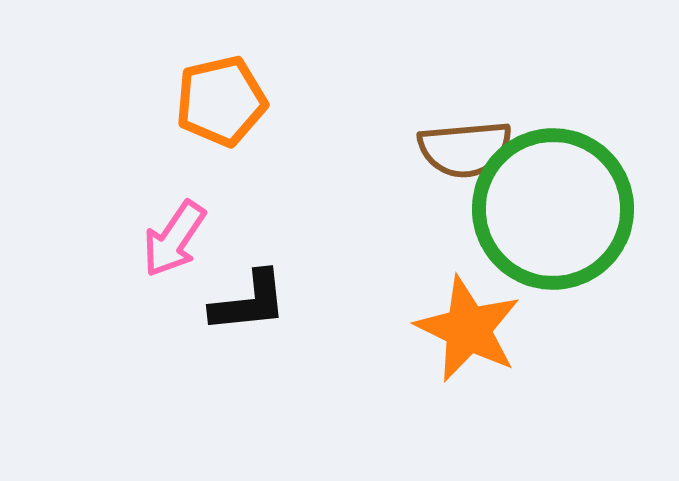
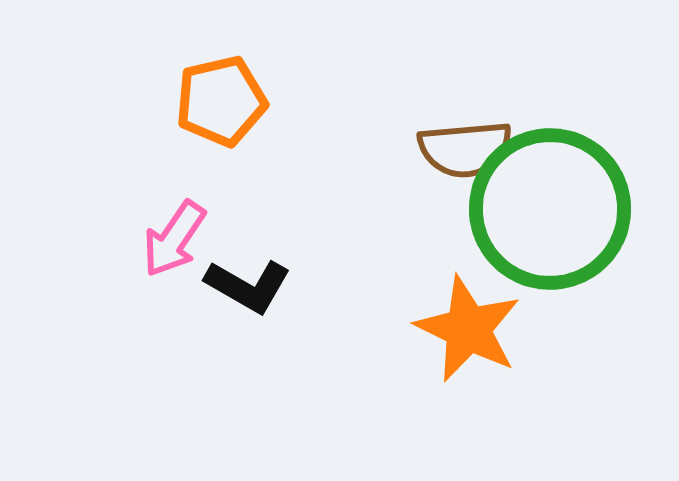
green circle: moved 3 px left
black L-shape: moved 1 px left, 16 px up; rotated 36 degrees clockwise
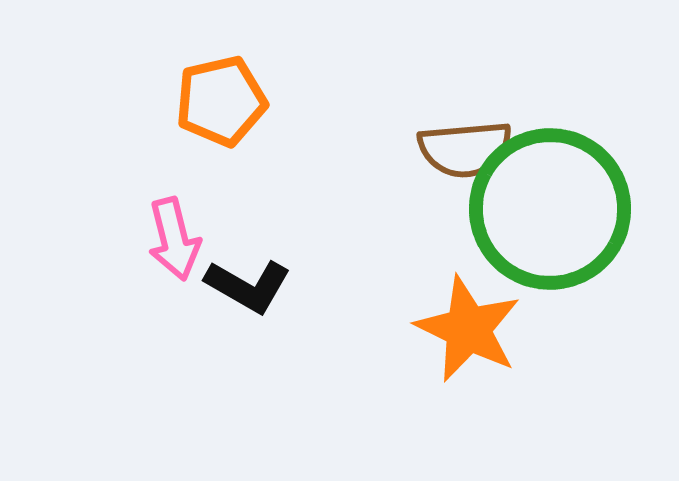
pink arrow: rotated 48 degrees counterclockwise
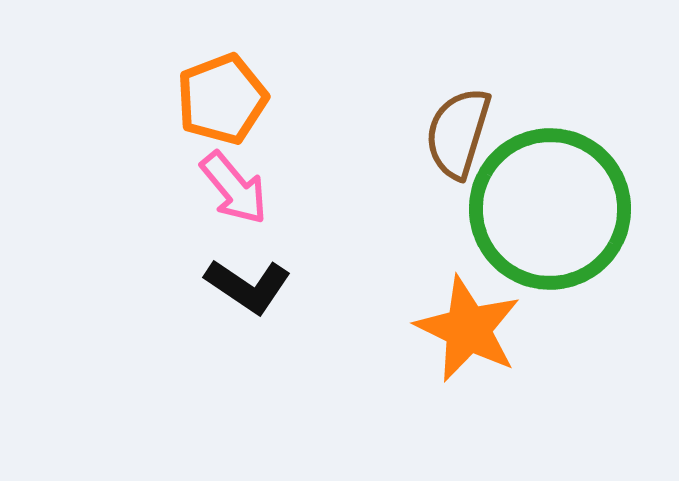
orange pentagon: moved 1 px right, 2 px up; rotated 8 degrees counterclockwise
brown semicircle: moved 7 px left, 16 px up; rotated 112 degrees clockwise
pink arrow: moved 60 px right, 51 px up; rotated 26 degrees counterclockwise
black L-shape: rotated 4 degrees clockwise
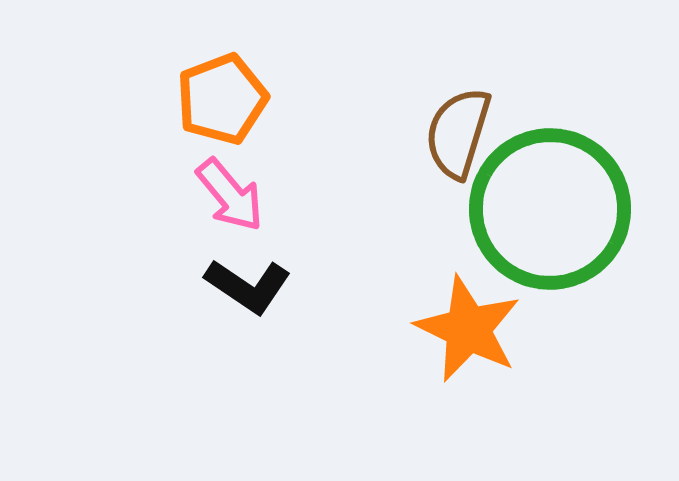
pink arrow: moved 4 px left, 7 px down
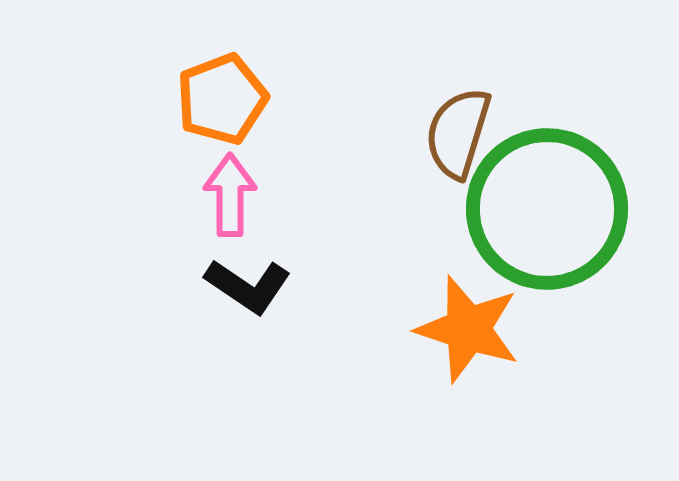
pink arrow: rotated 140 degrees counterclockwise
green circle: moved 3 px left
orange star: rotated 8 degrees counterclockwise
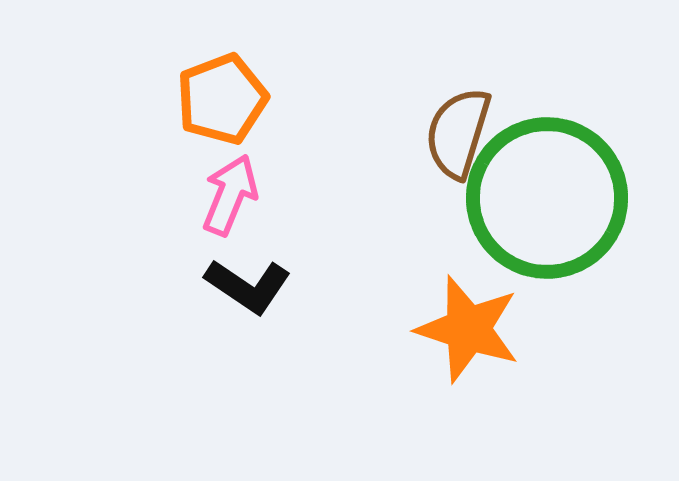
pink arrow: rotated 22 degrees clockwise
green circle: moved 11 px up
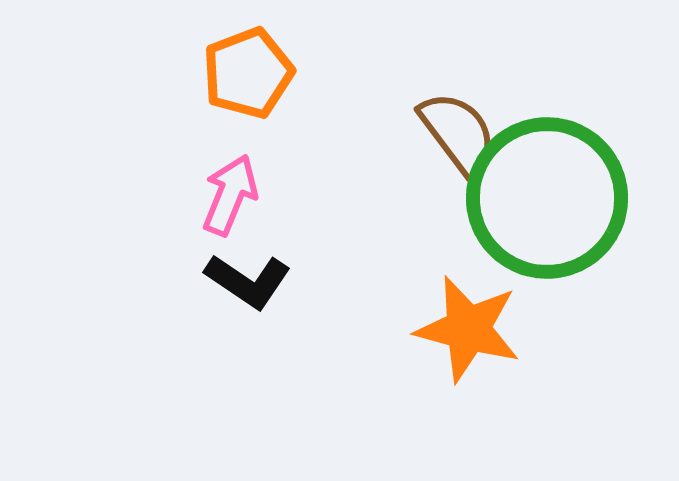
orange pentagon: moved 26 px right, 26 px up
brown semicircle: rotated 126 degrees clockwise
black L-shape: moved 5 px up
orange star: rotated 3 degrees counterclockwise
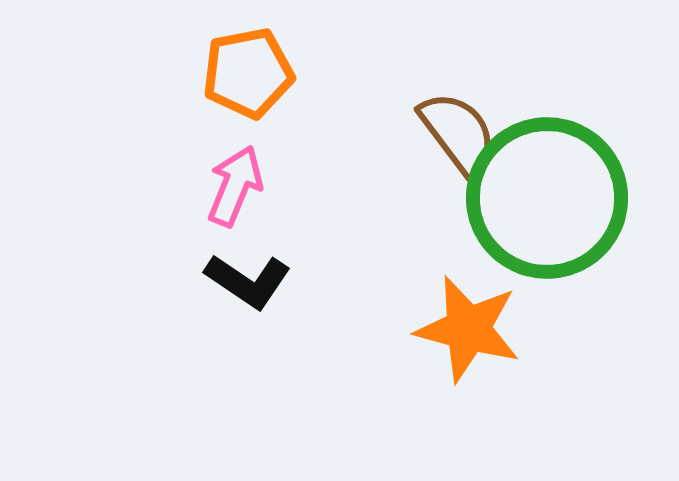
orange pentagon: rotated 10 degrees clockwise
pink arrow: moved 5 px right, 9 px up
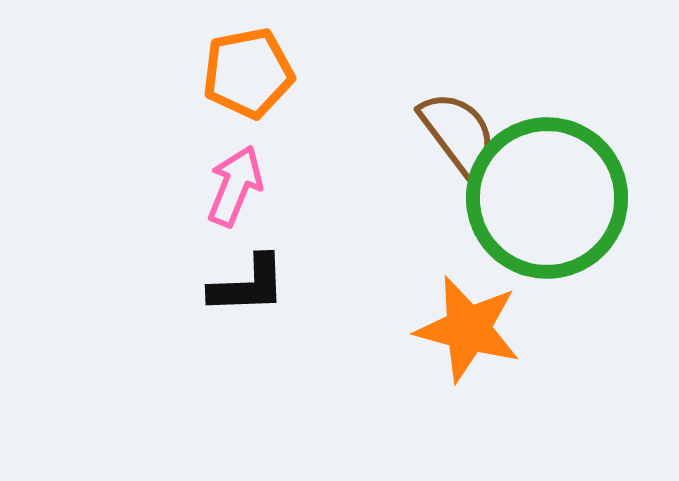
black L-shape: moved 4 px down; rotated 36 degrees counterclockwise
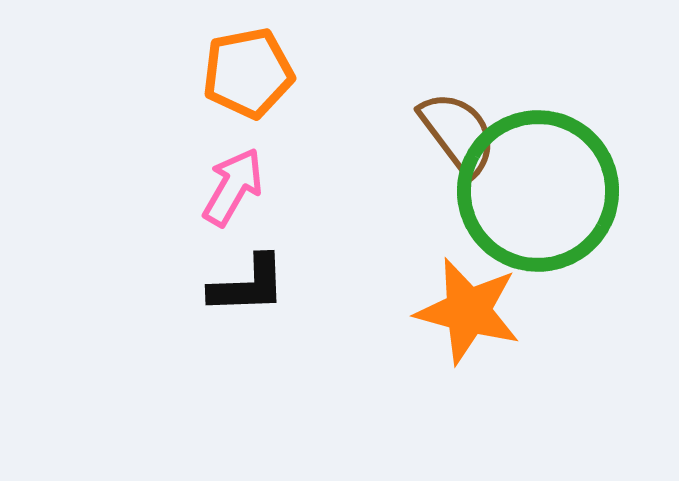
pink arrow: moved 2 px left, 1 px down; rotated 8 degrees clockwise
green circle: moved 9 px left, 7 px up
orange star: moved 18 px up
